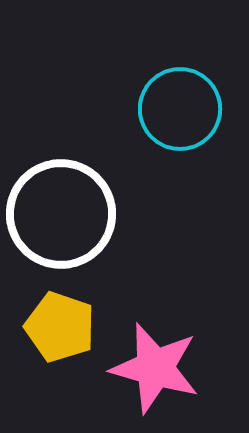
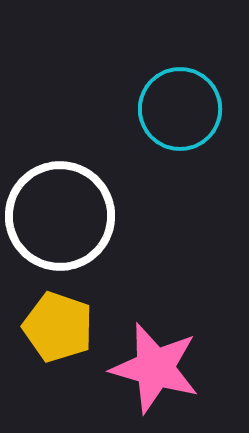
white circle: moved 1 px left, 2 px down
yellow pentagon: moved 2 px left
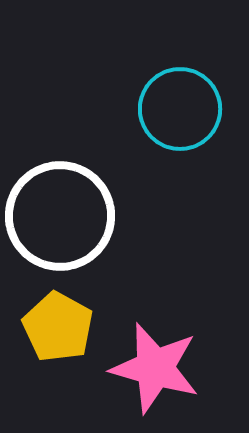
yellow pentagon: rotated 10 degrees clockwise
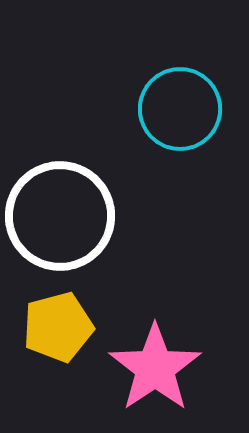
yellow pentagon: rotated 28 degrees clockwise
pink star: rotated 22 degrees clockwise
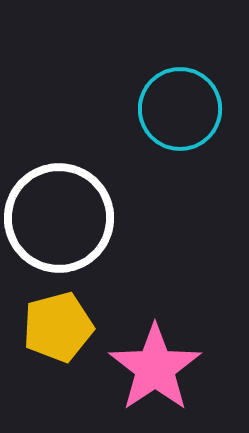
white circle: moved 1 px left, 2 px down
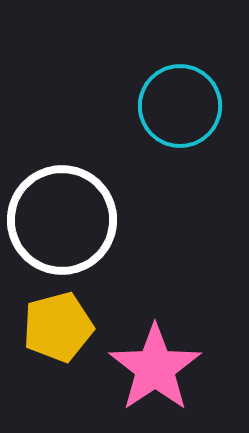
cyan circle: moved 3 px up
white circle: moved 3 px right, 2 px down
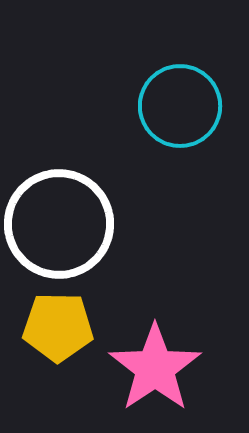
white circle: moved 3 px left, 4 px down
yellow pentagon: rotated 16 degrees clockwise
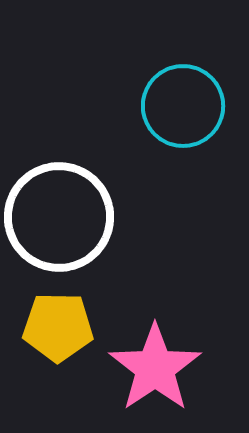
cyan circle: moved 3 px right
white circle: moved 7 px up
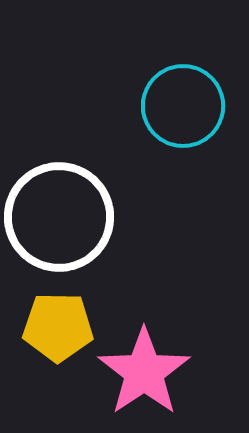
pink star: moved 11 px left, 4 px down
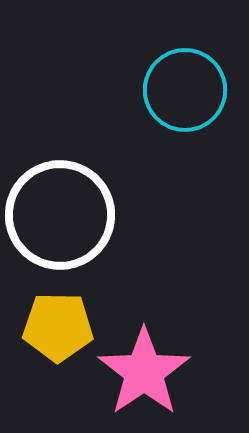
cyan circle: moved 2 px right, 16 px up
white circle: moved 1 px right, 2 px up
